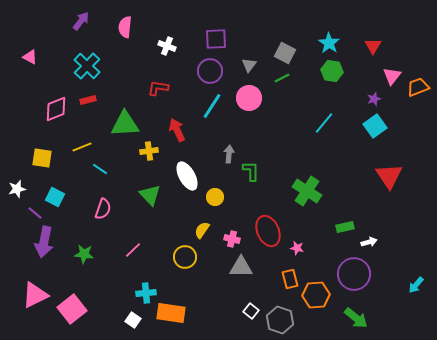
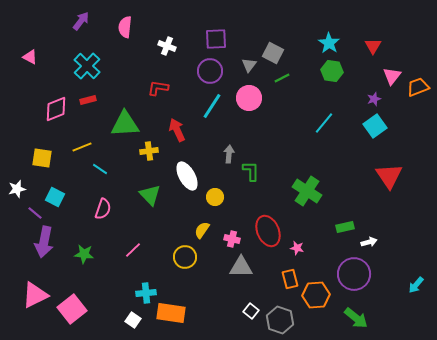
gray square at (285, 53): moved 12 px left
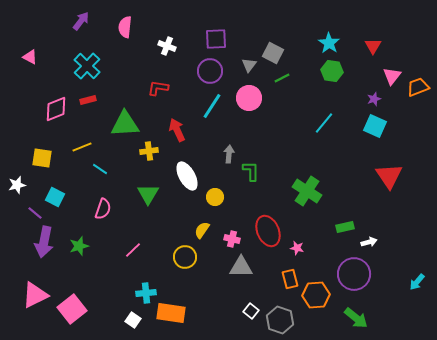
cyan square at (375, 126): rotated 30 degrees counterclockwise
white star at (17, 189): moved 4 px up
green triangle at (150, 195): moved 2 px left, 1 px up; rotated 15 degrees clockwise
green star at (84, 254): moved 5 px left, 8 px up; rotated 24 degrees counterclockwise
cyan arrow at (416, 285): moved 1 px right, 3 px up
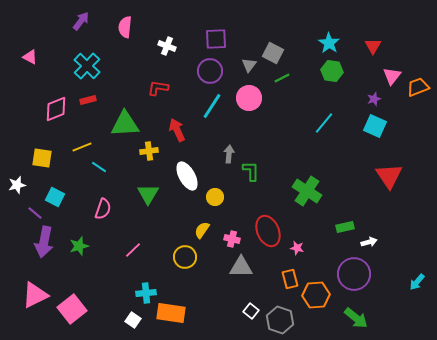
cyan line at (100, 169): moved 1 px left, 2 px up
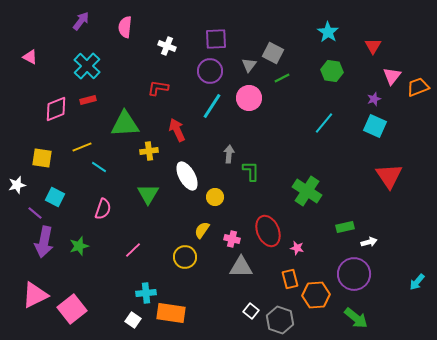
cyan star at (329, 43): moved 1 px left, 11 px up
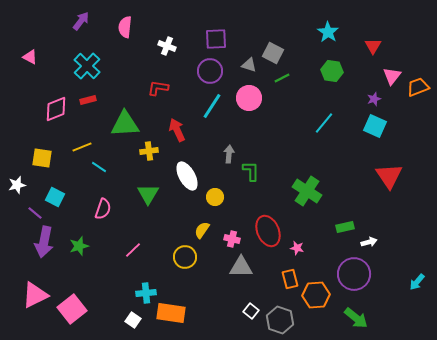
gray triangle at (249, 65): rotated 49 degrees counterclockwise
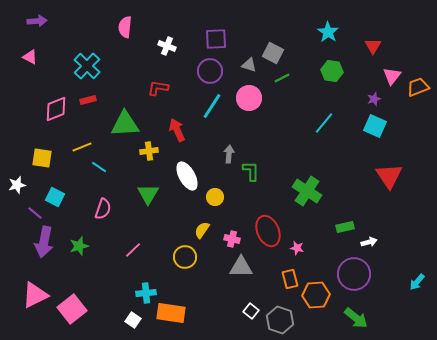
purple arrow at (81, 21): moved 44 px left; rotated 48 degrees clockwise
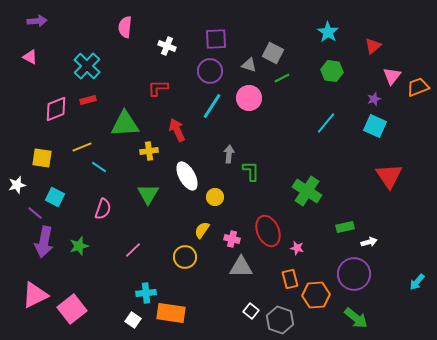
red triangle at (373, 46): rotated 18 degrees clockwise
red L-shape at (158, 88): rotated 10 degrees counterclockwise
cyan line at (324, 123): moved 2 px right
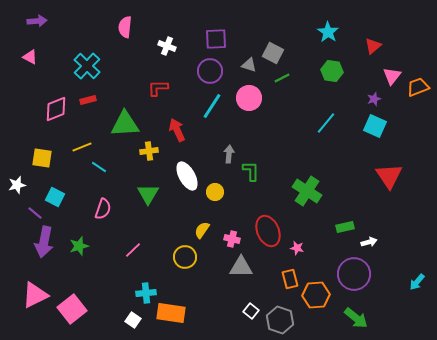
yellow circle at (215, 197): moved 5 px up
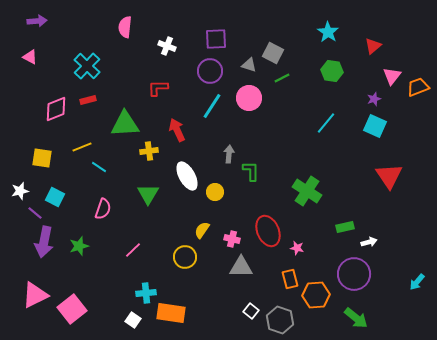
white star at (17, 185): moved 3 px right, 6 px down
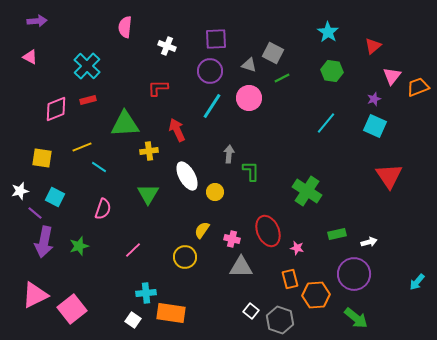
green rectangle at (345, 227): moved 8 px left, 7 px down
